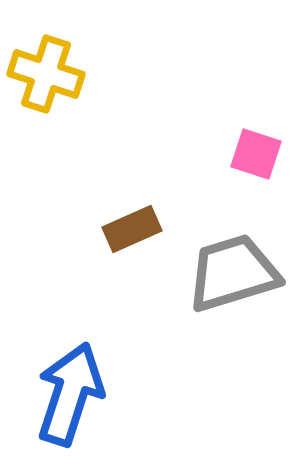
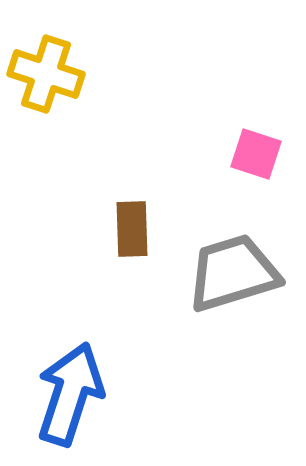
brown rectangle: rotated 68 degrees counterclockwise
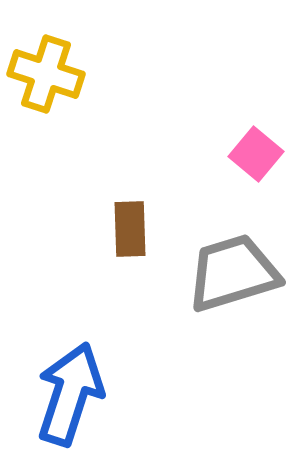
pink square: rotated 22 degrees clockwise
brown rectangle: moved 2 px left
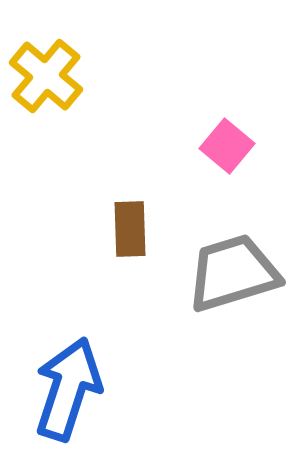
yellow cross: moved 2 px down; rotated 22 degrees clockwise
pink square: moved 29 px left, 8 px up
blue arrow: moved 2 px left, 5 px up
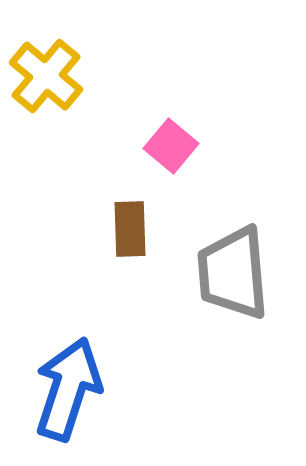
pink square: moved 56 px left
gray trapezoid: rotated 78 degrees counterclockwise
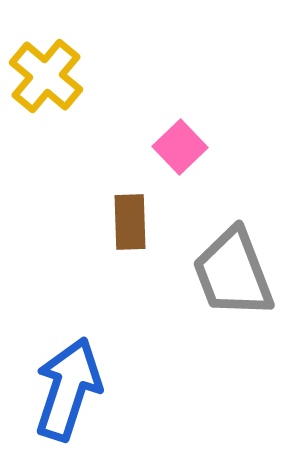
pink square: moved 9 px right, 1 px down; rotated 6 degrees clockwise
brown rectangle: moved 7 px up
gray trapezoid: rotated 16 degrees counterclockwise
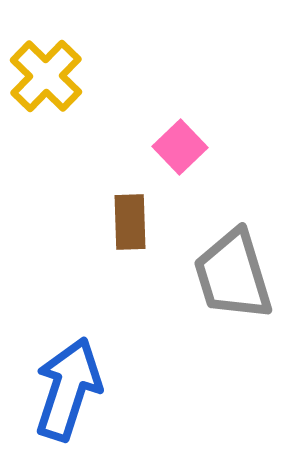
yellow cross: rotated 4 degrees clockwise
gray trapezoid: moved 2 px down; rotated 4 degrees clockwise
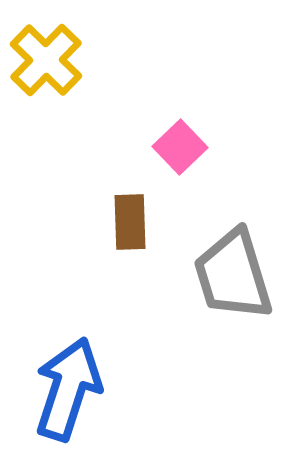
yellow cross: moved 16 px up
